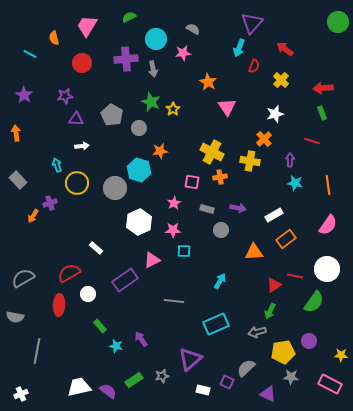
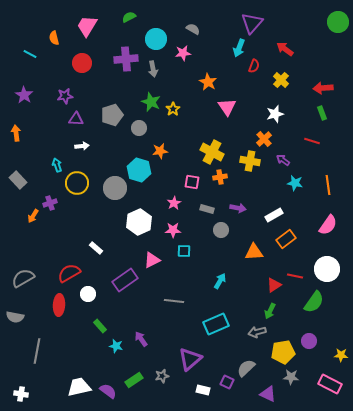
gray pentagon at (112, 115): rotated 25 degrees clockwise
purple arrow at (290, 160): moved 7 px left; rotated 56 degrees counterclockwise
white cross at (21, 394): rotated 32 degrees clockwise
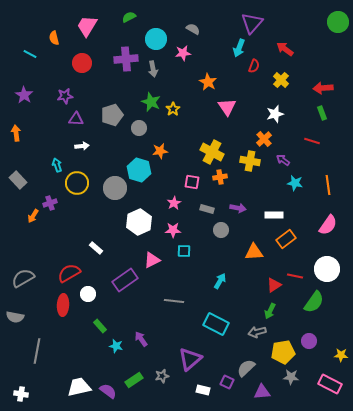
white rectangle at (274, 215): rotated 30 degrees clockwise
red ellipse at (59, 305): moved 4 px right
cyan rectangle at (216, 324): rotated 50 degrees clockwise
purple triangle at (268, 394): moved 6 px left, 2 px up; rotated 30 degrees counterclockwise
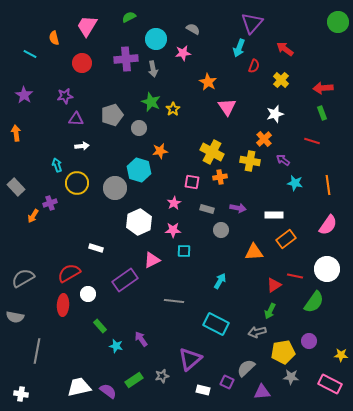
gray rectangle at (18, 180): moved 2 px left, 7 px down
white rectangle at (96, 248): rotated 24 degrees counterclockwise
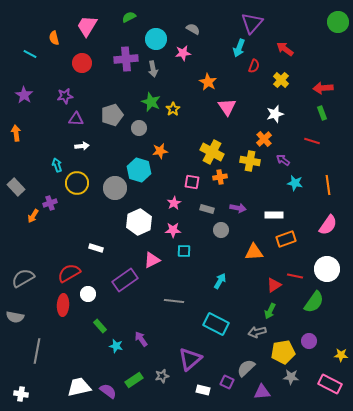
orange rectangle at (286, 239): rotated 18 degrees clockwise
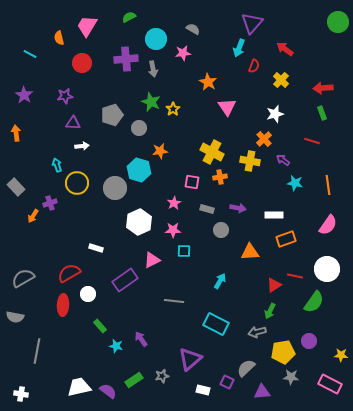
orange semicircle at (54, 38): moved 5 px right
purple triangle at (76, 119): moved 3 px left, 4 px down
orange triangle at (254, 252): moved 4 px left
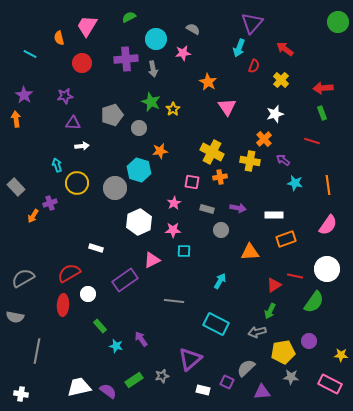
orange arrow at (16, 133): moved 14 px up
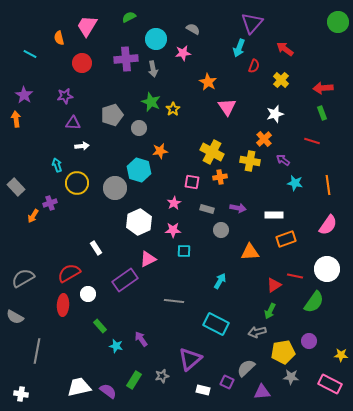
white rectangle at (96, 248): rotated 40 degrees clockwise
pink triangle at (152, 260): moved 4 px left, 1 px up
gray semicircle at (15, 317): rotated 18 degrees clockwise
green rectangle at (134, 380): rotated 24 degrees counterclockwise
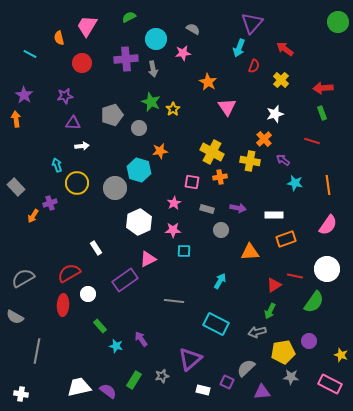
yellow star at (341, 355): rotated 16 degrees clockwise
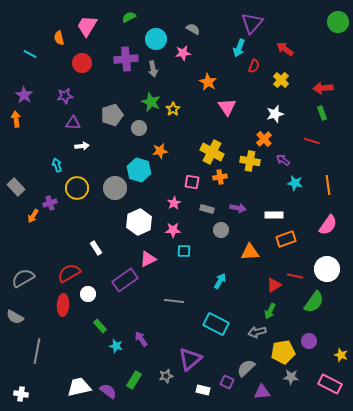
yellow circle at (77, 183): moved 5 px down
gray star at (162, 376): moved 4 px right
